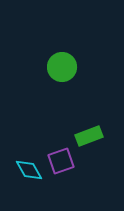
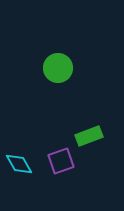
green circle: moved 4 px left, 1 px down
cyan diamond: moved 10 px left, 6 px up
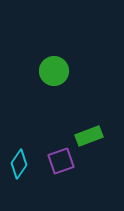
green circle: moved 4 px left, 3 px down
cyan diamond: rotated 64 degrees clockwise
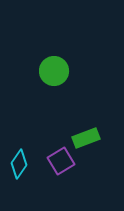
green rectangle: moved 3 px left, 2 px down
purple square: rotated 12 degrees counterclockwise
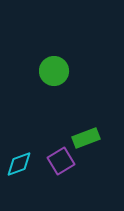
cyan diamond: rotated 36 degrees clockwise
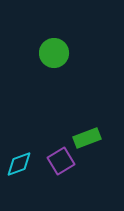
green circle: moved 18 px up
green rectangle: moved 1 px right
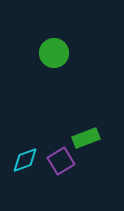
green rectangle: moved 1 px left
cyan diamond: moved 6 px right, 4 px up
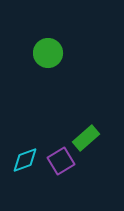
green circle: moved 6 px left
green rectangle: rotated 20 degrees counterclockwise
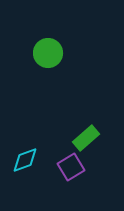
purple square: moved 10 px right, 6 px down
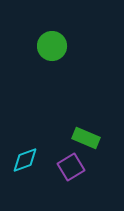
green circle: moved 4 px right, 7 px up
green rectangle: rotated 64 degrees clockwise
